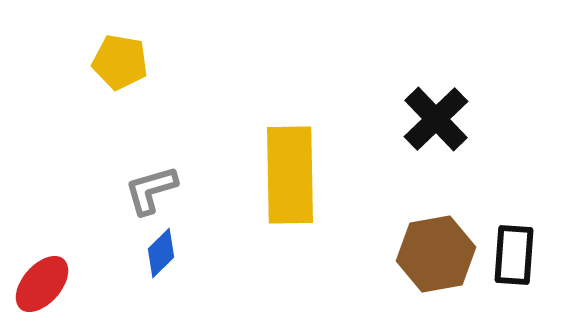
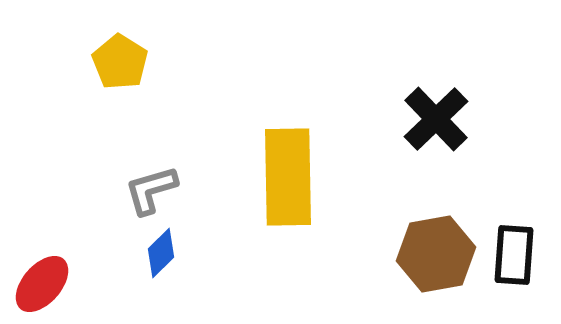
yellow pentagon: rotated 22 degrees clockwise
yellow rectangle: moved 2 px left, 2 px down
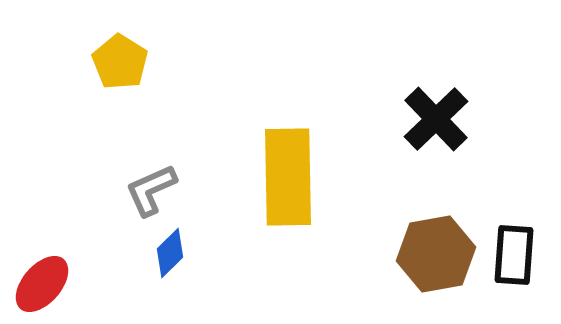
gray L-shape: rotated 8 degrees counterclockwise
blue diamond: moved 9 px right
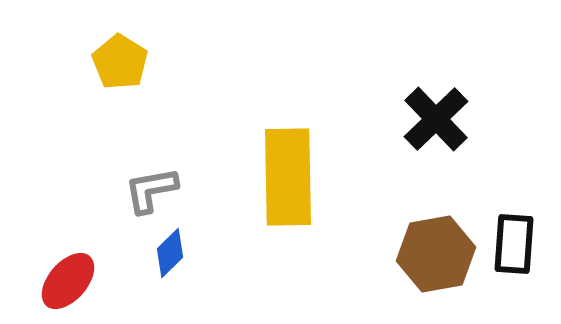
gray L-shape: rotated 14 degrees clockwise
black rectangle: moved 11 px up
red ellipse: moved 26 px right, 3 px up
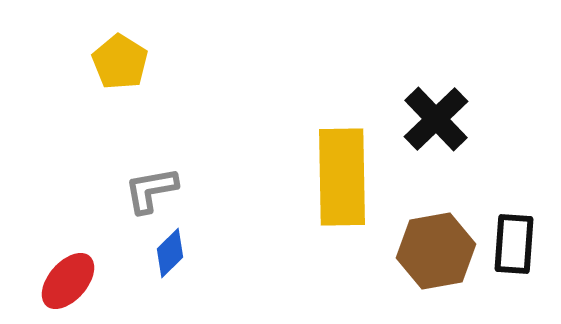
yellow rectangle: moved 54 px right
brown hexagon: moved 3 px up
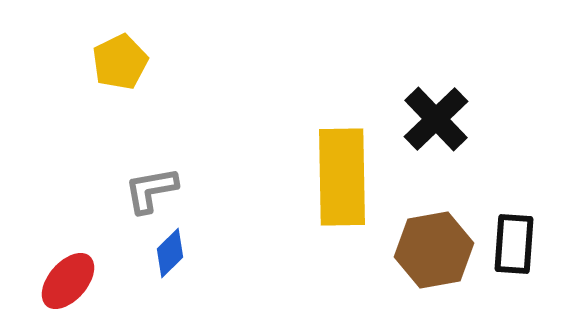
yellow pentagon: rotated 14 degrees clockwise
brown hexagon: moved 2 px left, 1 px up
